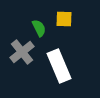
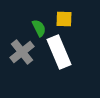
white rectangle: moved 14 px up
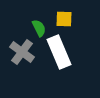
gray cross: rotated 15 degrees counterclockwise
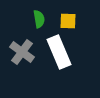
yellow square: moved 4 px right, 2 px down
green semicircle: moved 9 px up; rotated 18 degrees clockwise
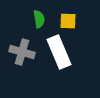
gray cross: rotated 20 degrees counterclockwise
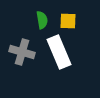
green semicircle: moved 3 px right, 1 px down
